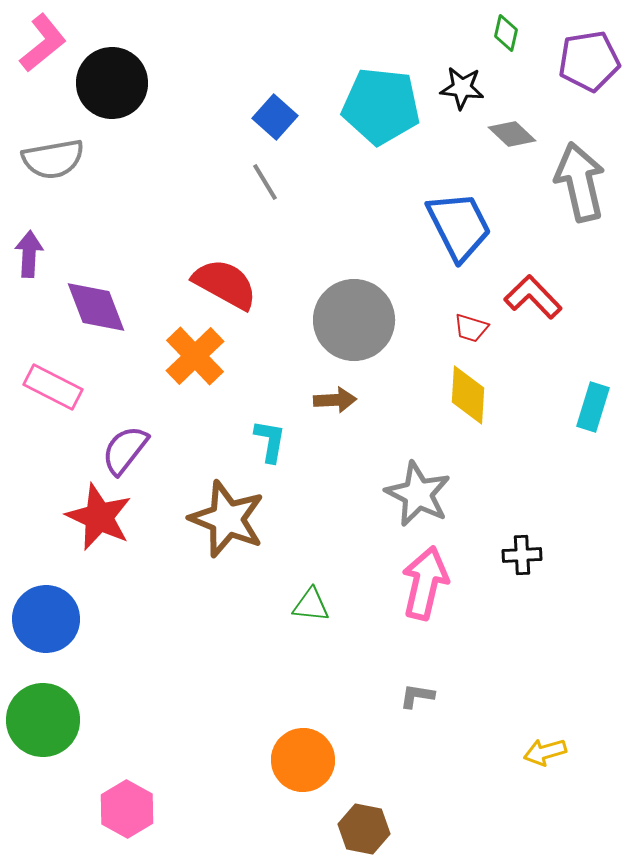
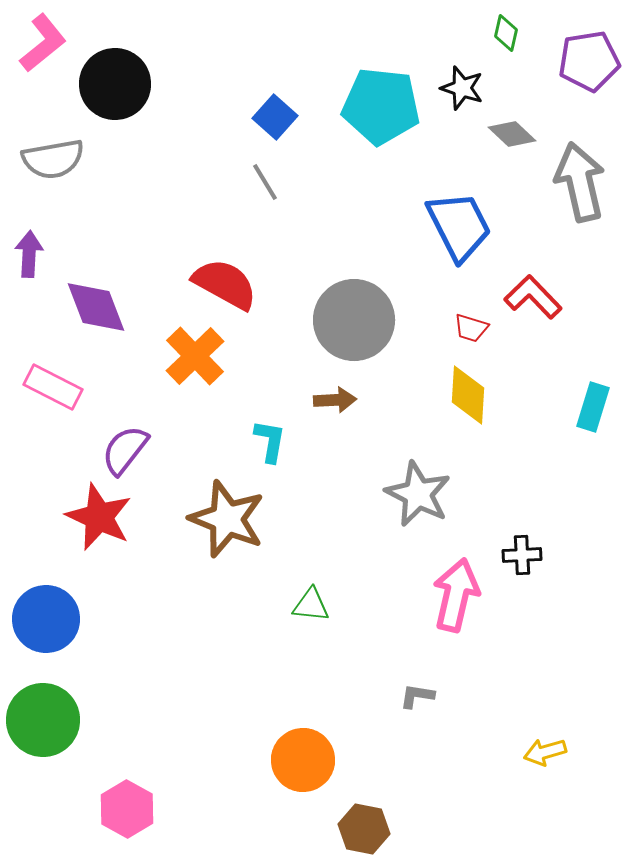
black circle: moved 3 px right, 1 px down
black star: rotated 12 degrees clockwise
pink arrow: moved 31 px right, 12 px down
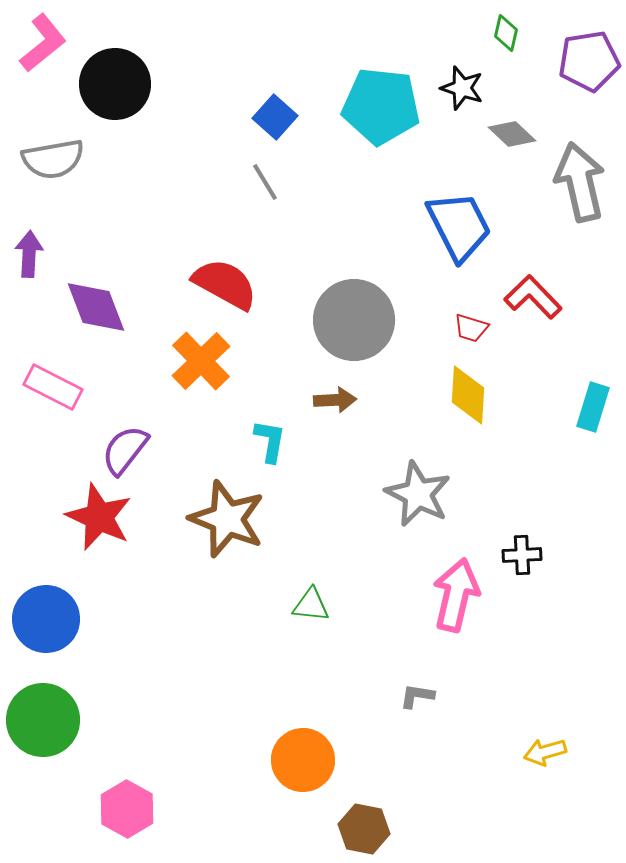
orange cross: moved 6 px right, 5 px down
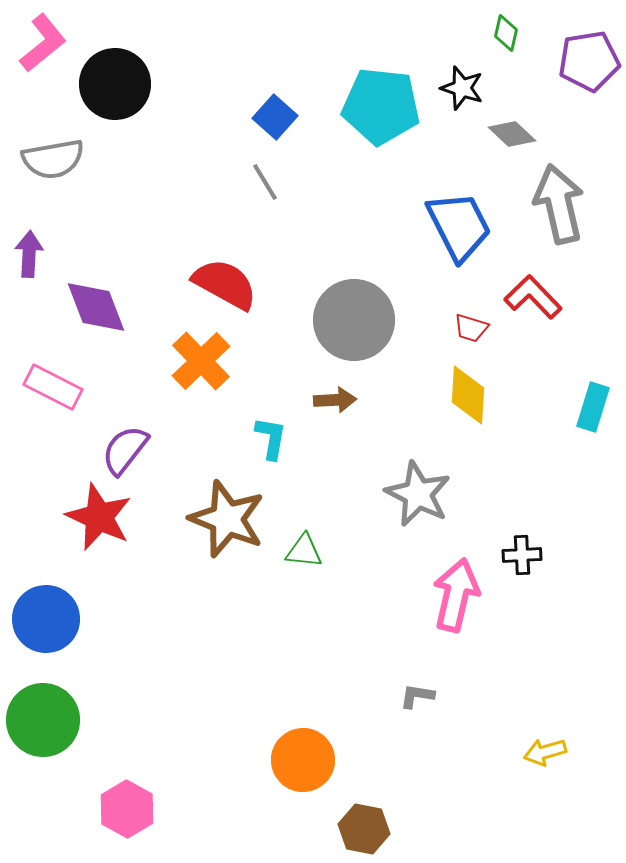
gray arrow: moved 21 px left, 22 px down
cyan L-shape: moved 1 px right, 3 px up
green triangle: moved 7 px left, 54 px up
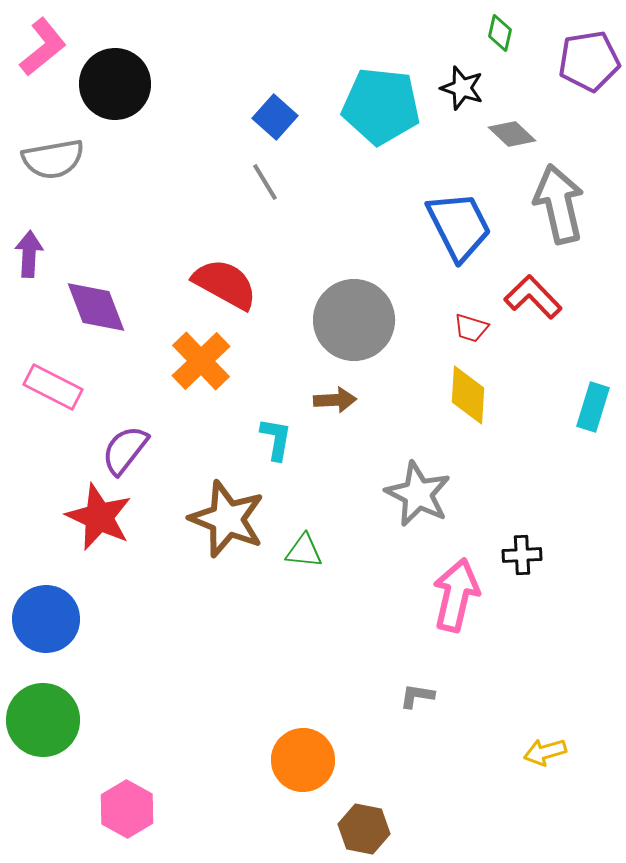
green diamond: moved 6 px left
pink L-shape: moved 4 px down
cyan L-shape: moved 5 px right, 1 px down
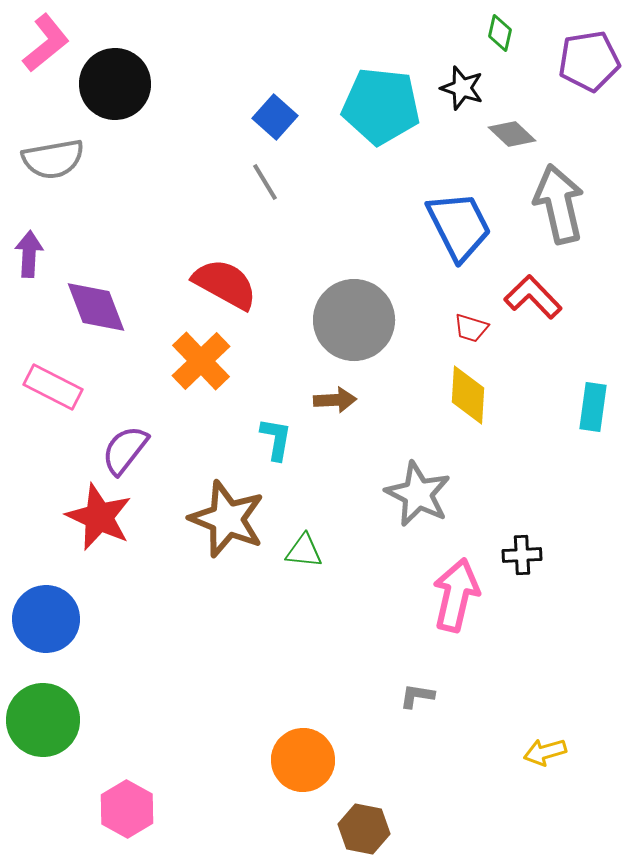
pink L-shape: moved 3 px right, 4 px up
cyan rectangle: rotated 9 degrees counterclockwise
